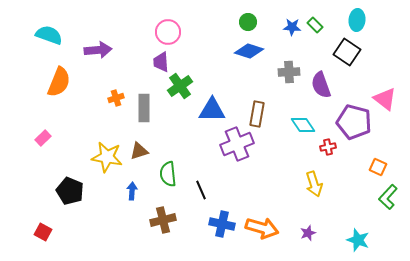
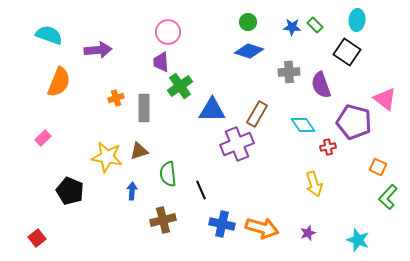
brown rectangle: rotated 20 degrees clockwise
red square: moved 6 px left, 6 px down; rotated 24 degrees clockwise
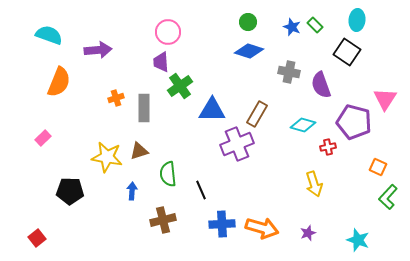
blue star: rotated 18 degrees clockwise
gray cross: rotated 15 degrees clockwise
pink triangle: rotated 25 degrees clockwise
cyan diamond: rotated 40 degrees counterclockwise
black pentagon: rotated 20 degrees counterclockwise
blue cross: rotated 15 degrees counterclockwise
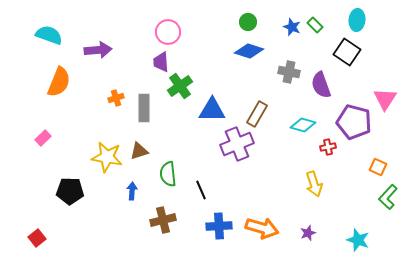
blue cross: moved 3 px left, 2 px down
